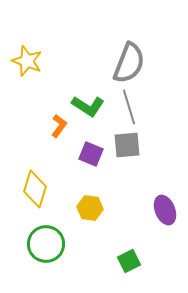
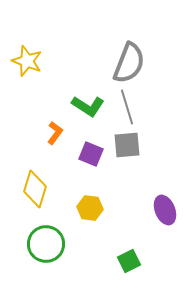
gray line: moved 2 px left
orange L-shape: moved 4 px left, 7 px down
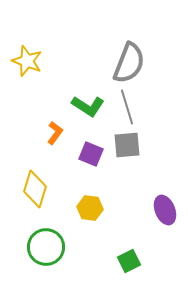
green circle: moved 3 px down
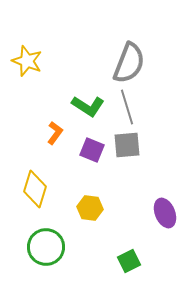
purple square: moved 1 px right, 4 px up
purple ellipse: moved 3 px down
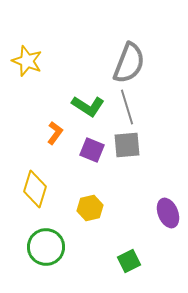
yellow hexagon: rotated 20 degrees counterclockwise
purple ellipse: moved 3 px right
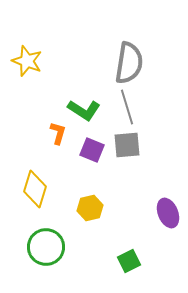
gray semicircle: rotated 12 degrees counterclockwise
green L-shape: moved 4 px left, 4 px down
orange L-shape: moved 3 px right; rotated 20 degrees counterclockwise
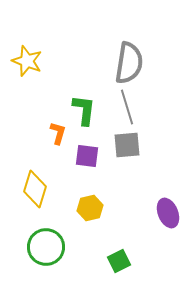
green L-shape: rotated 116 degrees counterclockwise
purple square: moved 5 px left, 6 px down; rotated 15 degrees counterclockwise
green square: moved 10 px left
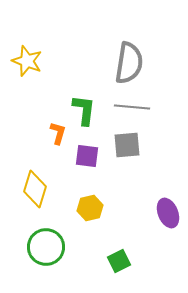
gray line: moved 5 px right; rotated 68 degrees counterclockwise
